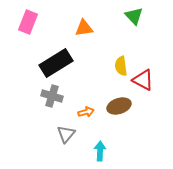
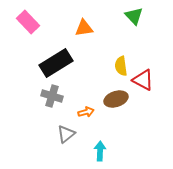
pink rectangle: rotated 65 degrees counterclockwise
brown ellipse: moved 3 px left, 7 px up
gray triangle: rotated 12 degrees clockwise
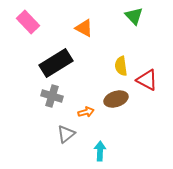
orange triangle: rotated 36 degrees clockwise
red triangle: moved 4 px right
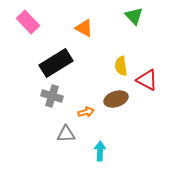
gray triangle: rotated 36 degrees clockwise
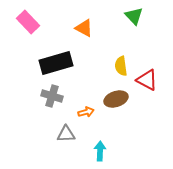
black rectangle: rotated 16 degrees clockwise
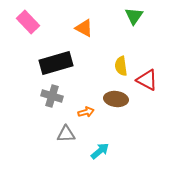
green triangle: rotated 18 degrees clockwise
brown ellipse: rotated 25 degrees clockwise
cyan arrow: rotated 48 degrees clockwise
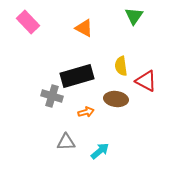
black rectangle: moved 21 px right, 13 px down
red triangle: moved 1 px left, 1 px down
gray triangle: moved 8 px down
